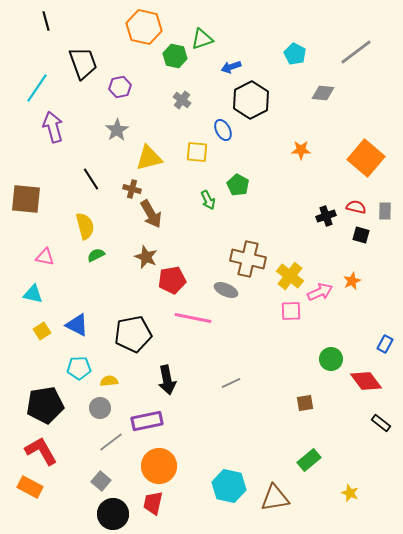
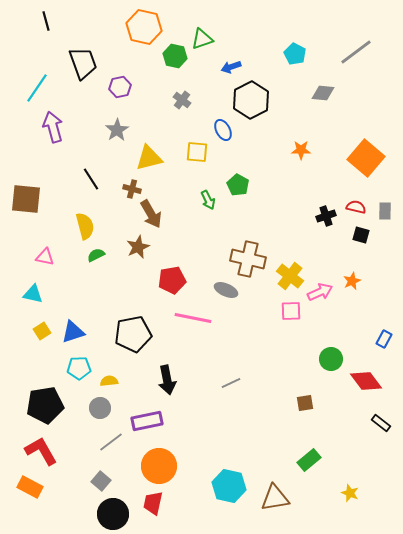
brown star at (146, 257): moved 8 px left, 10 px up; rotated 25 degrees clockwise
blue triangle at (77, 325): moved 4 px left, 7 px down; rotated 45 degrees counterclockwise
blue rectangle at (385, 344): moved 1 px left, 5 px up
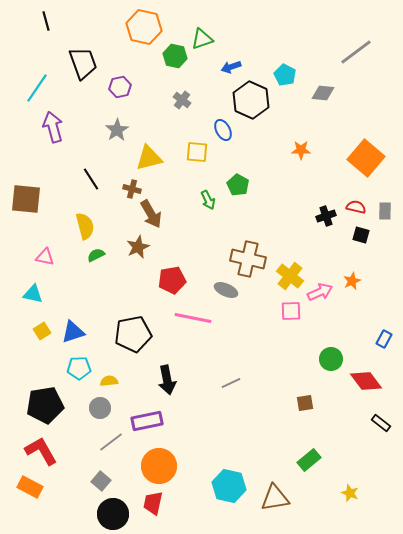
cyan pentagon at (295, 54): moved 10 px left, 21 px down
black hexagon at (251, 100): rotated 9 degrees counterclockwise
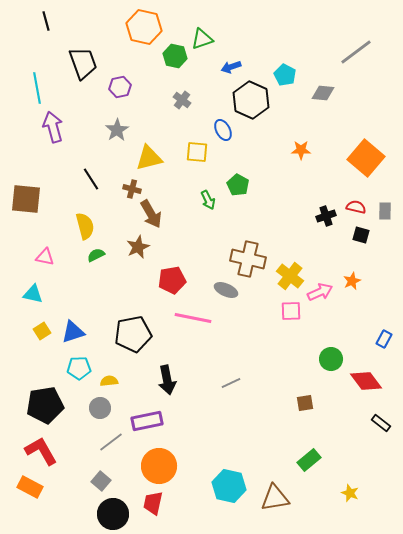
cyan line at (37, 88): rotated 44 degrees counterclockwise
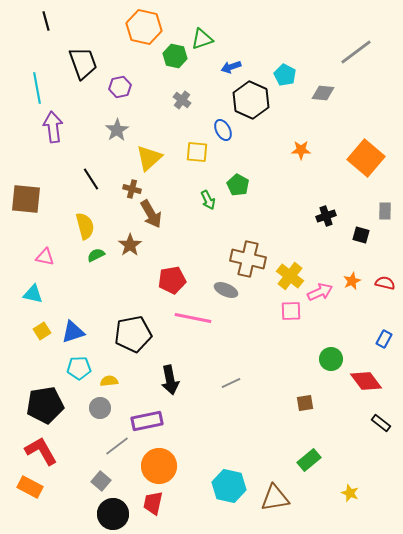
purple arrow at (53, 127): rotated 8 degrees clockwise
yellow triangle at (149, 158): rotated 28 degrees counterclockwise
red semicircle at (356, 207): moved 29 px right, 76 px down
brown star at (138, 247): moved 8 px left, 2 px up; rotated 10 degrees counterclockwise
black arrow at (167, 380): moved 3 px right
gray line at (111, 442): moved 6 px right, 4 px down
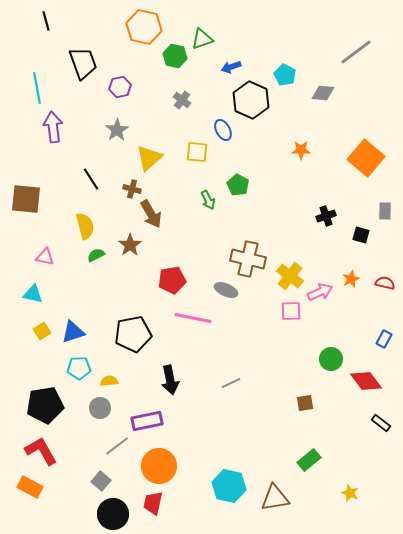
orange star at (352, 281): moved 1 px left, 2 px up
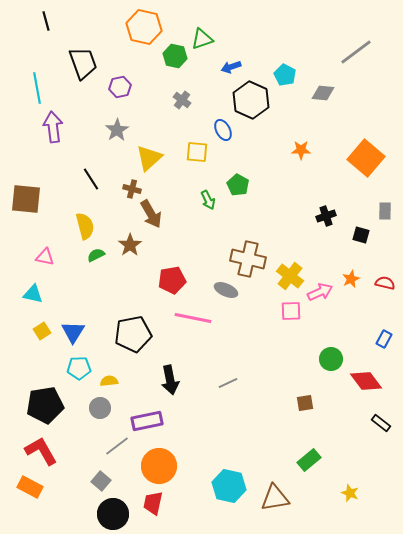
blue triangle at (73, 332): rotated 40 degrees counterclockwise
gray line at (231, 383): moved 3 px left
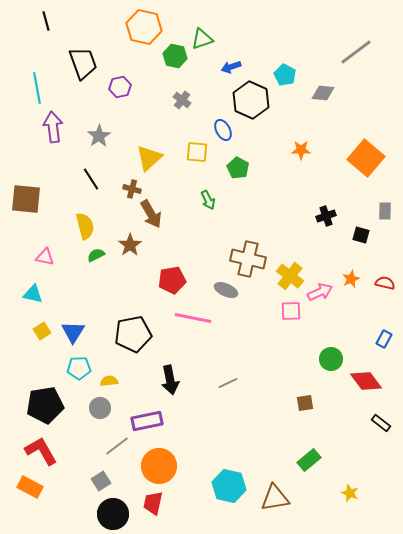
gray star at (117, 130): moved 18 px left, 6 px down
green pentagon at (238, 185): moved 17 px up
gray square at (101, 481): rotated 18 degrees clockwise
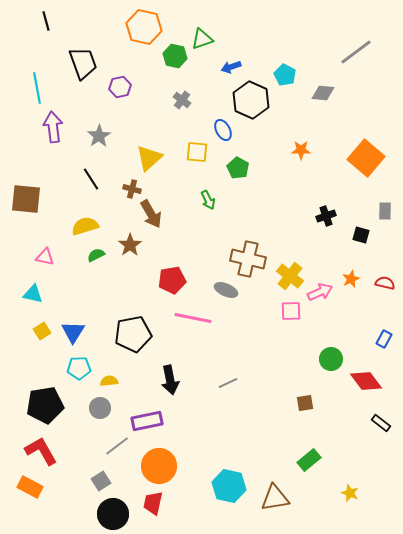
yellow semicircle at (85, 226): rotated 92 degrees counterclockwise
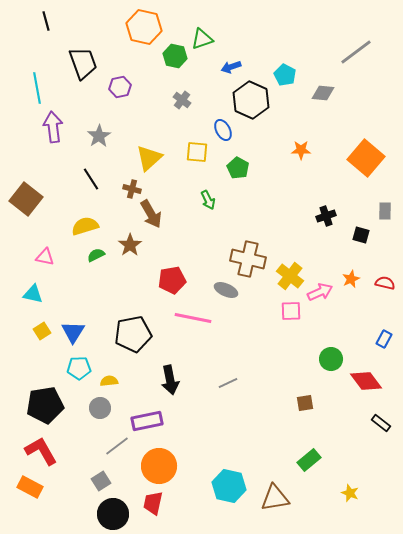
brown square at (26, 199): rotated 32 degrees clockwise
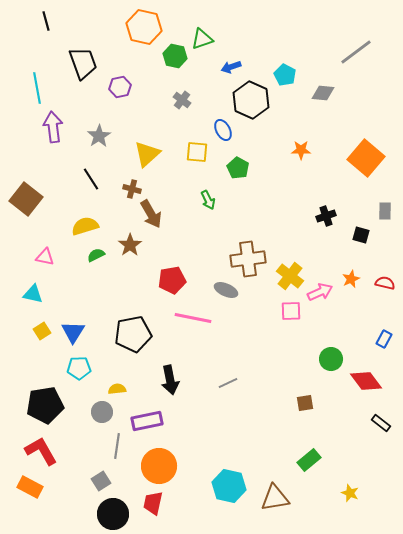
yellow triangle at (149, 158): moved 2 px left, 4 px up
brown cross at (248, 259): rotated 20 degrees counterclockwise
yellow semicircle at (109, 381): moved 8 px right, 8 px down
gray circle at (100, 408): moved 2 px right, 4 px down
gray line at (117, 446): rotated 45 degrees counterclockwise
